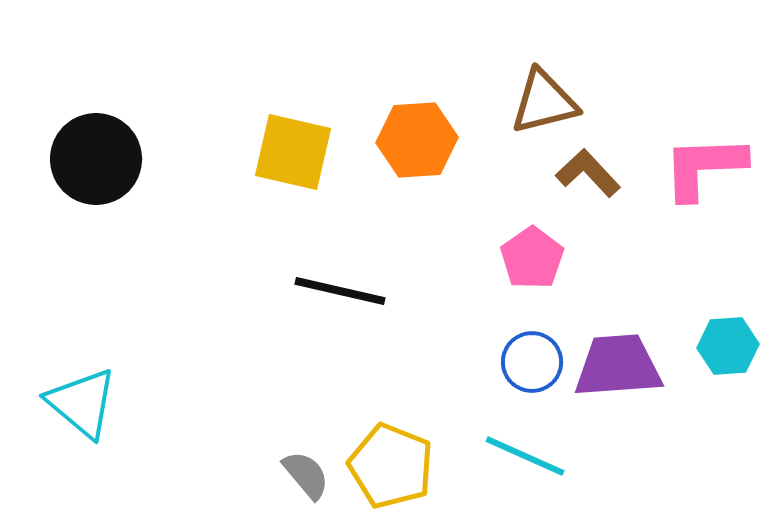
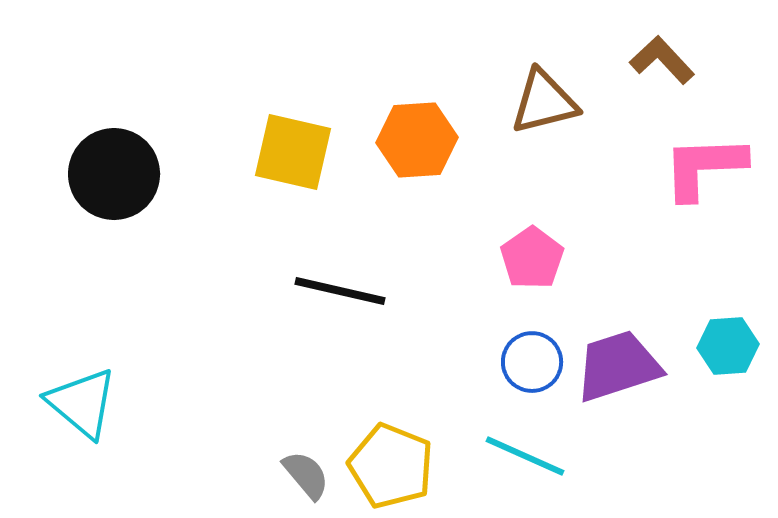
black circle: moved 18 px right, 15 px down
brown L-shape: moved 74 px right, 113 px up
purple trapezoid: rotated 14 degrees counterclockwise
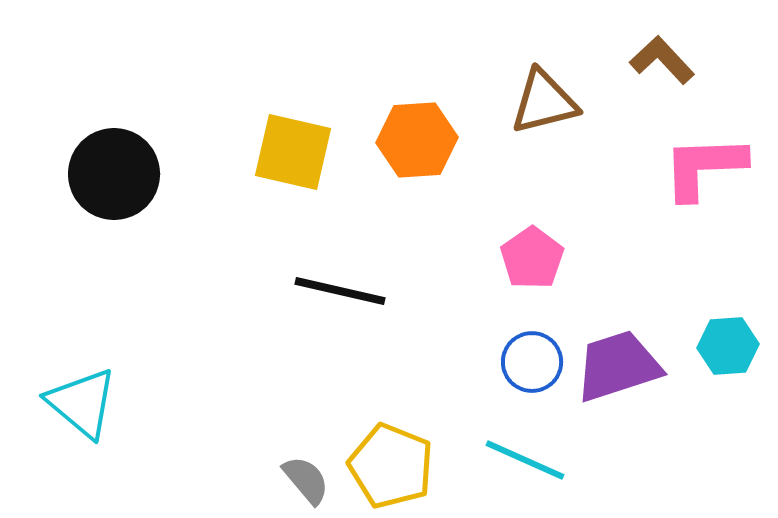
cyan line: moved 4 px down
gray semicircle: moved 5 px down
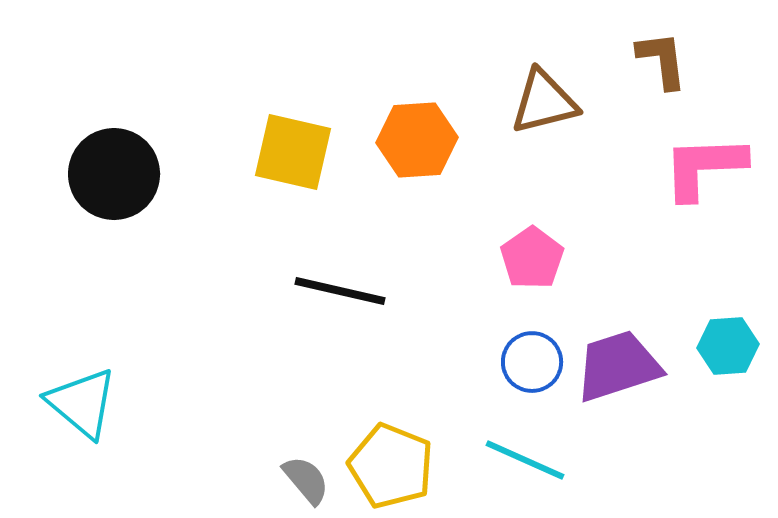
brown L-shape: rotated 36 degrees clockwise
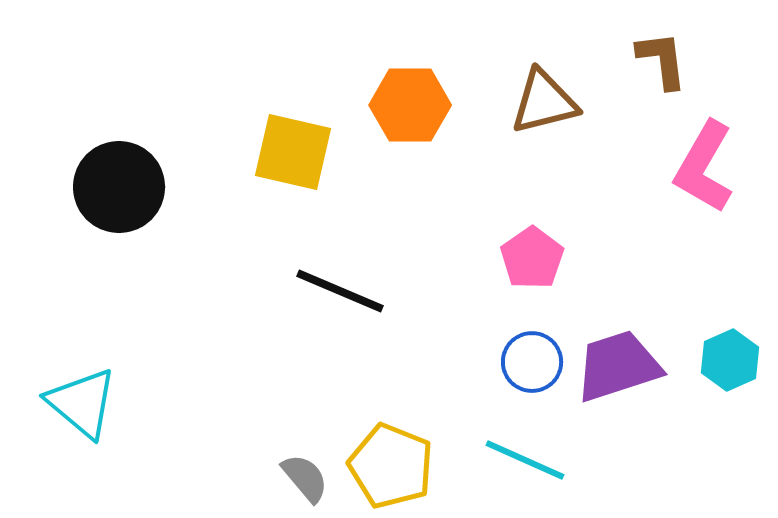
orange hexagon: moved 7 px left, 35 px up; rotated 4 degrees clockwise
pink L-shape: rotated 58 degrees counterclockwise
black circle: moved 5 px right, 13 px down
black line: rotated 10 degrees clockwise
cyan hexagon: moved 2 px right, 14 px down; rotated 20 degrees counterclockwise
gray semicircle: moved 1 px left, 2 px up
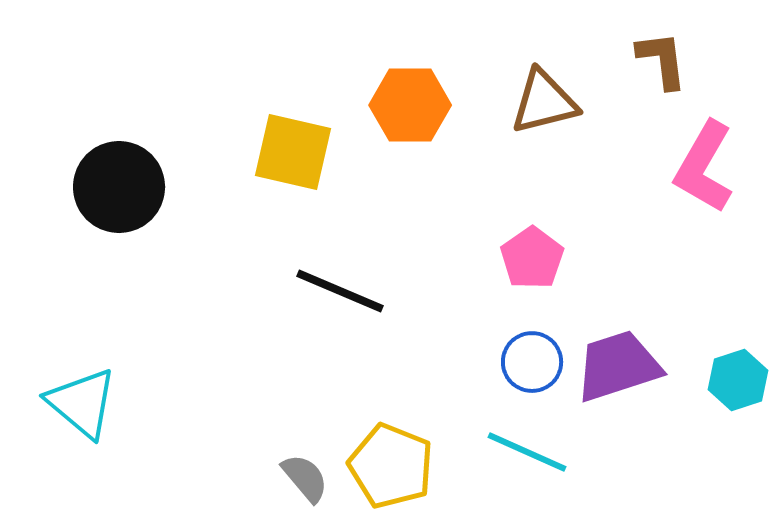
cyan hexagon: moved 8 px right, 20 px down; rotated 6 degrees clockwise
cyan line: moved 2 px right, 8 px up
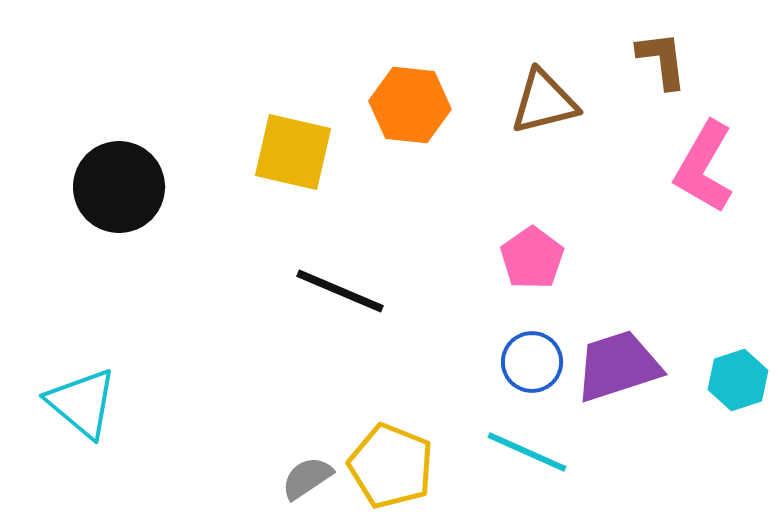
orange hexagon: rotated 6 degrees clockwise
gray semicircle: moved 2 px right; rotated 84 degrees counterclockwise
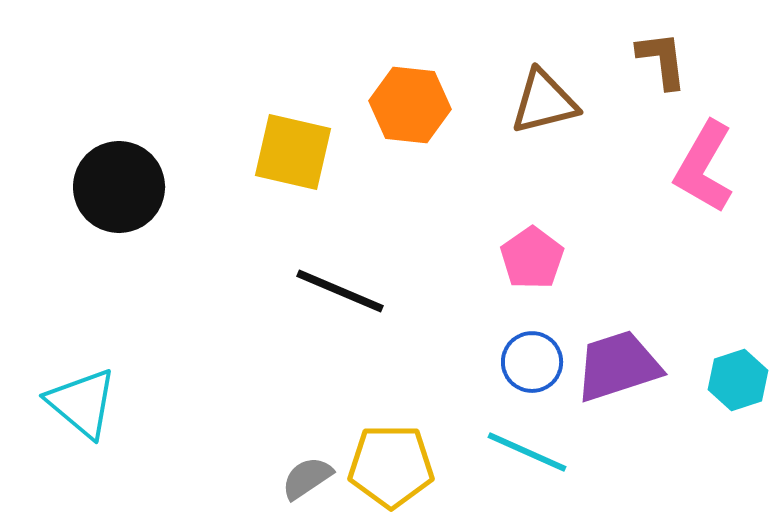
yellow pentagon: rotated 22 degrees counterclockwise
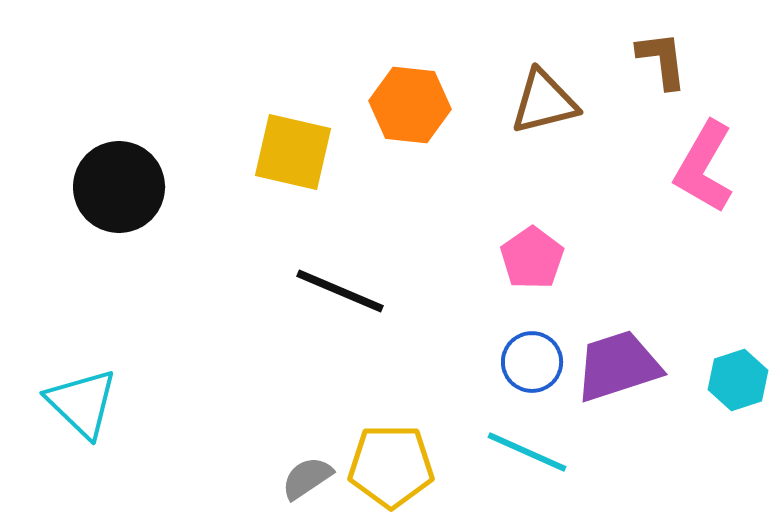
cyan triangle: rotated 4 degrees clockwise
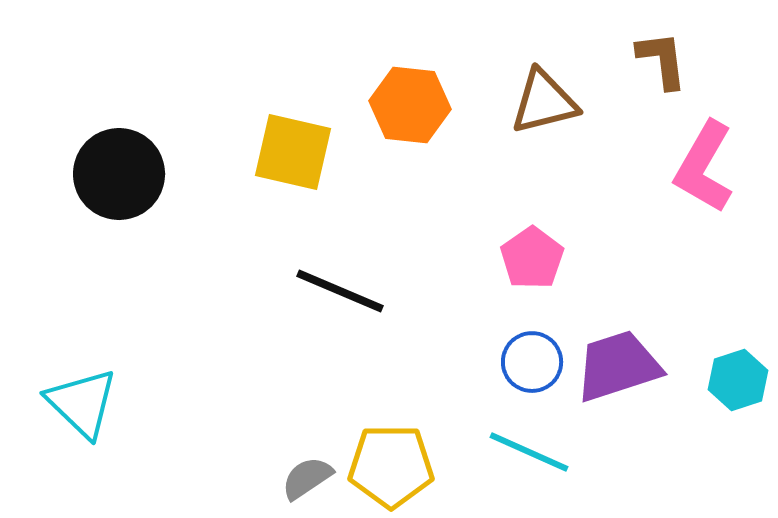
black circle: moved 13 px up
cyan line: moved 2 px right
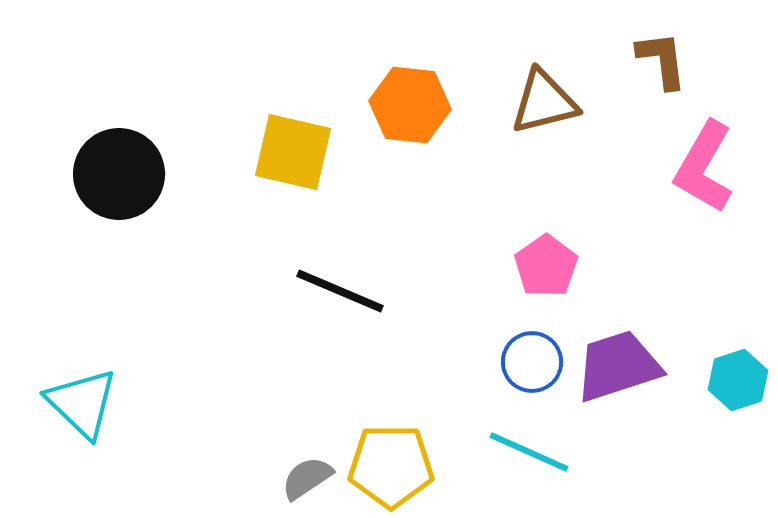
pink pentagon: moved 14 px right, 8 px down
